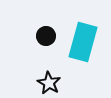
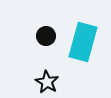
black star: moved 2 px left, 1 px up
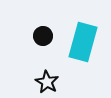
black circle: moved 3 px left
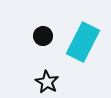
cyan rectangle: rotated 12 degrees clockwise
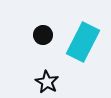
black circle: moved 1 px up
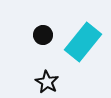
cyan rectangle: rotated 12 degrees clockwise
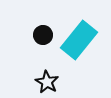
cyan rectangle: moved 4 px left, 2 px up
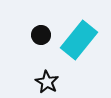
black circle: moved 2 px left
